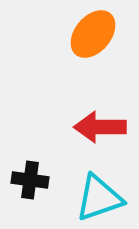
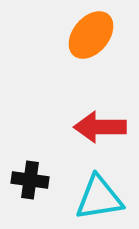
orange ellipse: moved 2 px left, 1 px down
cyan triangle: rotated 10 degrees clockwise
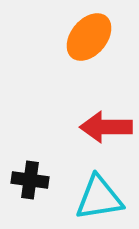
orange ellipse: moved 2 px left, 2 px down
red arrow: moved 6 px right
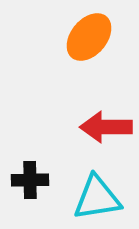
black cross: rotated 9 degrees counterclockwise
cyan triangle: moved 2 px left
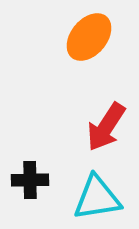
red arrow: rotated 57 degrees counterclockwise
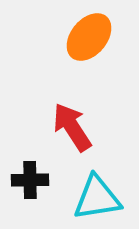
red arrow: moved 34 px left; rotated 114 degrees clockwise
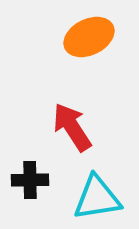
orange ellipse: rotated 24 degrees clockwise
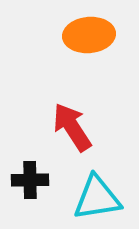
orange ellipse: moved 2 px up; rotated 21 degrees clockwise
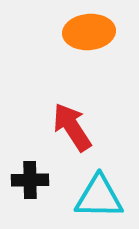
orange ellipse: moved 3 px up
cyan triangle: moved 2 px right, 1 px up; rotated 10 degrees clockwise
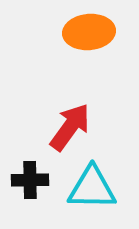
red arrow: moved 2 px left; rotated 69 degrees clockwise
cyan triangle: moved 7 px left, 9 px up
